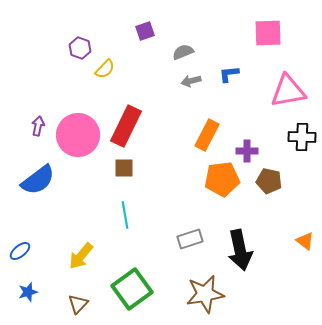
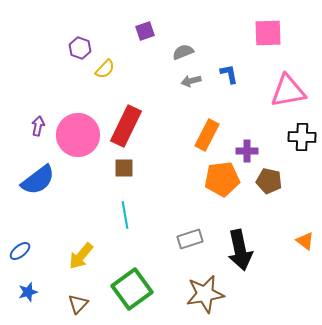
blue L-shape: rotated 85 degrees clockwise
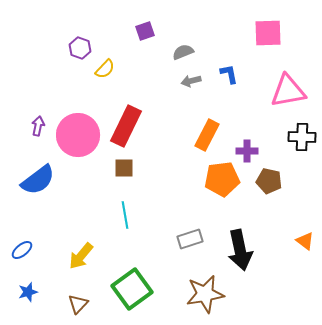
blue ellipse: moved 2 px right, 1 px up
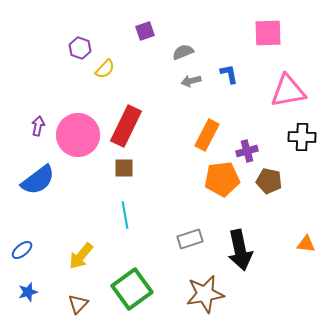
purple cross: rotated 15 degrees counterclockwise
orange triangle: moved 1 px right, 3 px down; rotated 30 degrees counterclockwise
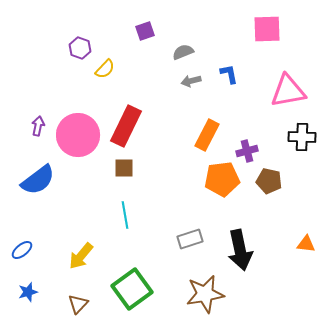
pink square: moved 1 px left, 4 px up
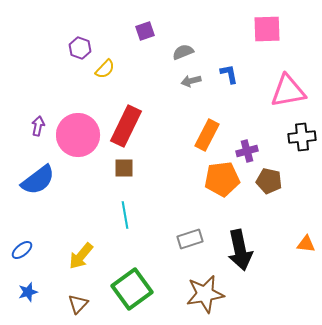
black cross: rotated 8 degrees counterclockwise
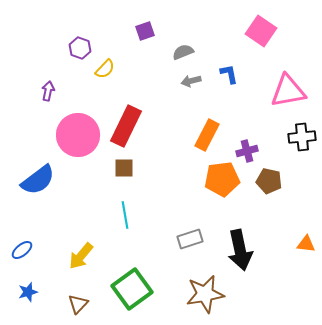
pink square: moved 6 px left, 2 px down; rotated 36 degrees clockwise
purple arrow: moved 10 px right, 35 px up
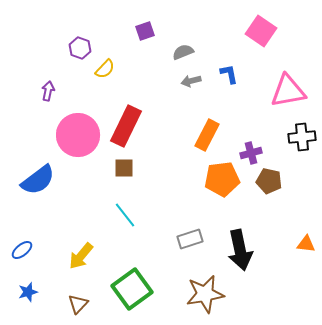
purple cross: moved 4 px right, 2 px down
cyan line: rotated 28 degrees counterclockwise
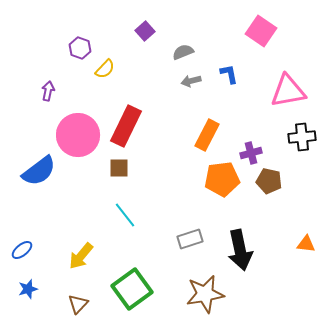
purple square: rotated 24 degrees counterclockwise
brown square: moved 5 px left
blue semicircle: moved 1 px right, 9 px up
blue star: moved 3 px up
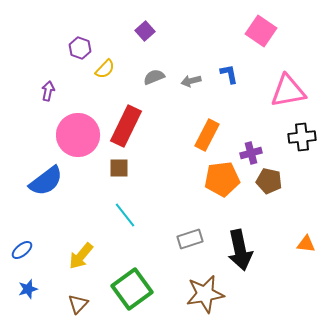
gray semicircle: moved 29 px left, 25 px down
blue semicircle: moved 7 px right, 10 px down
